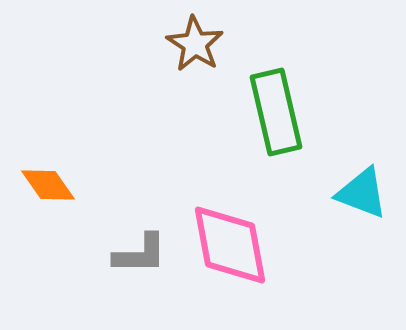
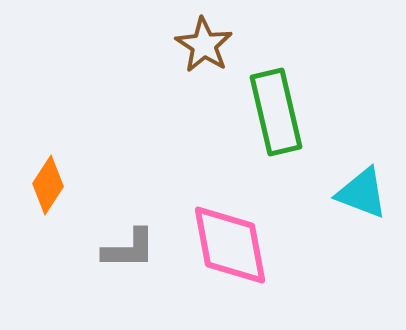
brown star: moved 9 px right, 1 px down
orange diamond: rotated 68 degrees clockwise
gray L-shape: moved 11 px left, 5 px up
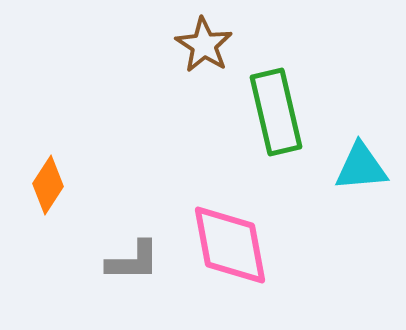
cyan triangle: moved 1 px left, 26 px up; rotated 26 degrees counterclockwise
gray L-shape: moved 4 px right, 12 px down
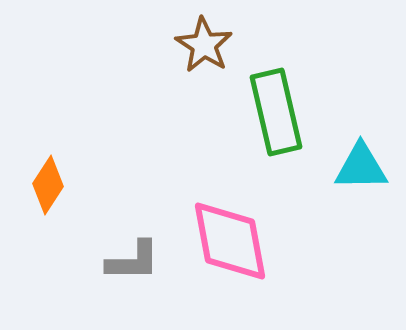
cyan triangle: rotated 4 degrees clockwise
pink diamond: moved 4 px up
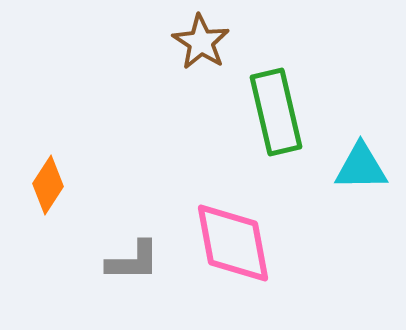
brown star: moved 3 px left, 3 px up
pink diamond: moved 3 px right, 2 px down
